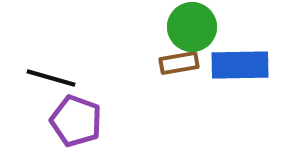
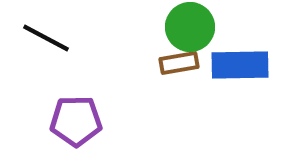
green circle: moved 2 px left
black line: moved 5 px left, 40 px up; rotated 12 degrees clockwise
purple pentagon: rotated 21 degrees counterclockwise
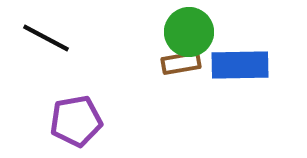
green circle: moved 1 px left, 5 px down
brown rectangle: moved 2 px right
purple pentagon: rotated 9 degrees counterclockwise
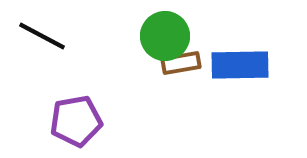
green circle: moved 24 px left, 4 px down
black line: moved 4 px left, 2 px up
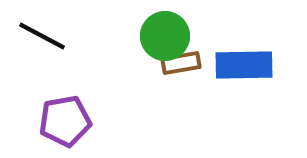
blue rectangle: moved 4 px right
purple pentagon: moved 11 px left
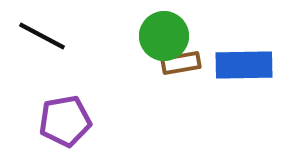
green circle: moved 1 px left
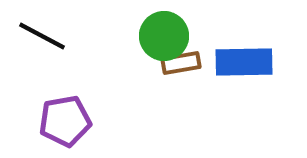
blue rectangle: moved 3 px up
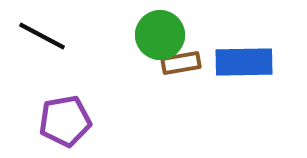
green circle: moved 4 px left, 1 px up
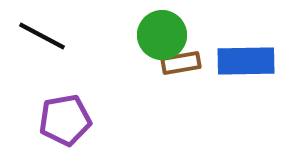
green circle: moved 2 px right
blue rectangle: moved 2 px right, 1 px up
purple pentagon: moved 1 px up
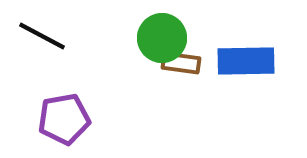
green circle: moved 3 px down
brown rectangle: rotated 18 degrees clockwise
purple pentagon: moved 1 px left, 1 px up
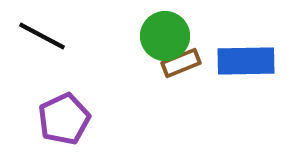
green circle: moved 3 px right, 2 px up
brown rectangle: rotated 30 degrees counterclockwise
purple pentagon: rotated 15 degrees counterclockwise
